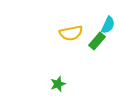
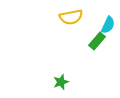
yellow semicircle: moved 16 px up
green star: moved 3 px right, 2 px up
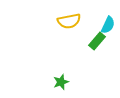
yellow semicircle: moved 2 px left, 4 px down
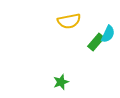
cyan semicircle: moved 9 px down
green rectangle: moved 1 px left, 1 px down
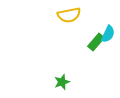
yellow semicircle: moved 6 px up
green star: moved 1 px right
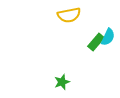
cyan semicircle: moved 3 px down
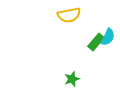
green star: moved 10 px right, 3 px up
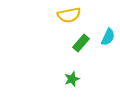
green rectangle: moved 15 px left, 1 px down
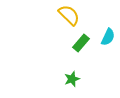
yellow semicircle: rotated 125 degrees counterclockwise
